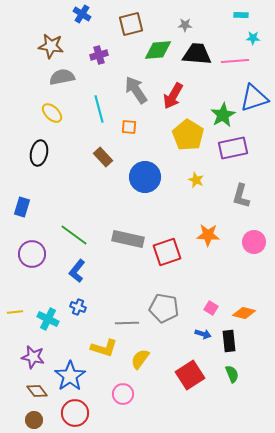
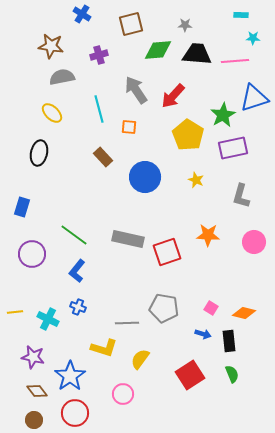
red arrow at (173, 96): rotated 12 degrees clockwise
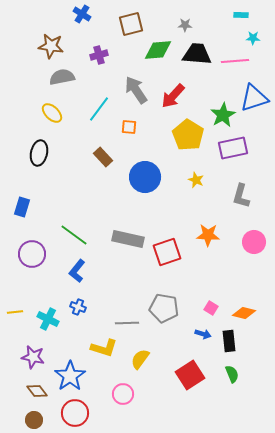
cyan line at (99, 109): rotated 52 degrees clockwise
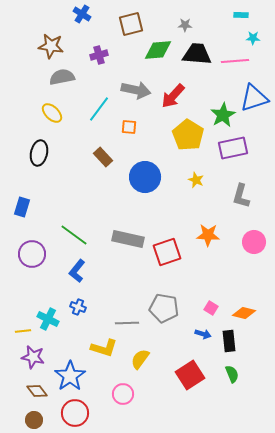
gray arrow at (136, 90): rotated 136 degrees clockwise
yellow line at (15, 312): moved 8 px right, 19 px down
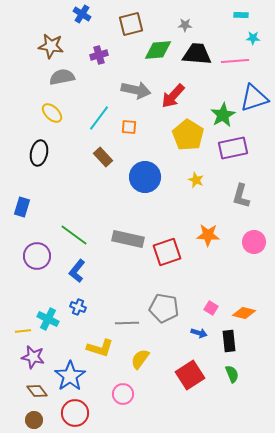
cyan line at (99, 109): moved 9 px down
purple circle at (32, 254): moved 5 px right, 2 px down
blue arrow at (203, 334): moved 4 px left, 1 px up
yellow L-shape at (104, 348): moved 4 px left
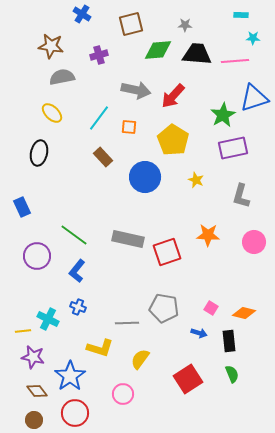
yellow pentagon at (188, 135): moved 15 px left, 5 px down
blue rectangle at (22, 207): rotated 42 degrees counterclockwise
red square at (190, 375): moved 2 px left, 4 px down
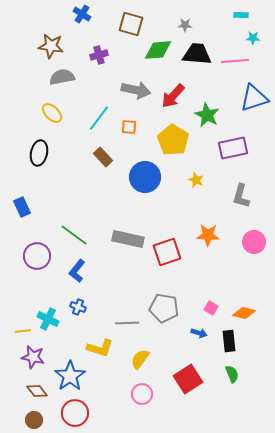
brown square at (131, 24): rotated 30 degrees clockwise
green star at (223, 115): moved 16 px left; rotated 15 degrees counterclockwise
pink circle at (123, 394): moved 19 px right
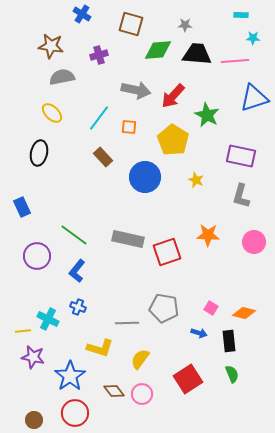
purple rectangle at (233, 148): moved 8 px right, 8 px down; rotated 24 degrees clockwise
brown diamond at (37, 391): moved 77 px right
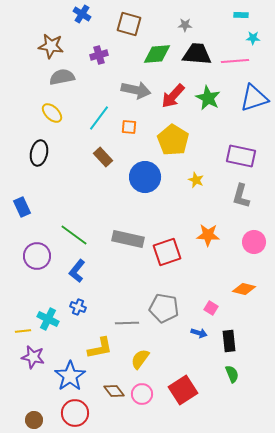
brown square at (131, 24): moved 2 px left
green diamond at (158, 50): moved 1 px left, 4 px down
green star at (207, 115): moved 1 px right, 17 px up
orange diamond at (244, 313): moved 24 px up
yellow L-shape at (100, 348): rotated 28 degrees counterclockwise
red square at (188, 379): moved 5 px left, 11 px down
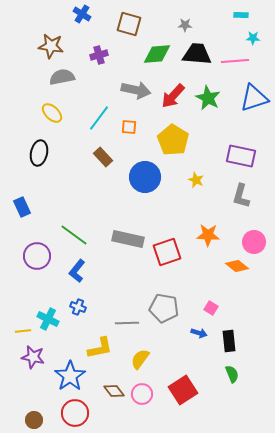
orange diamond at (244, 289): moved 7 px left, 23 px up; rotated 25 degrees clockwise
